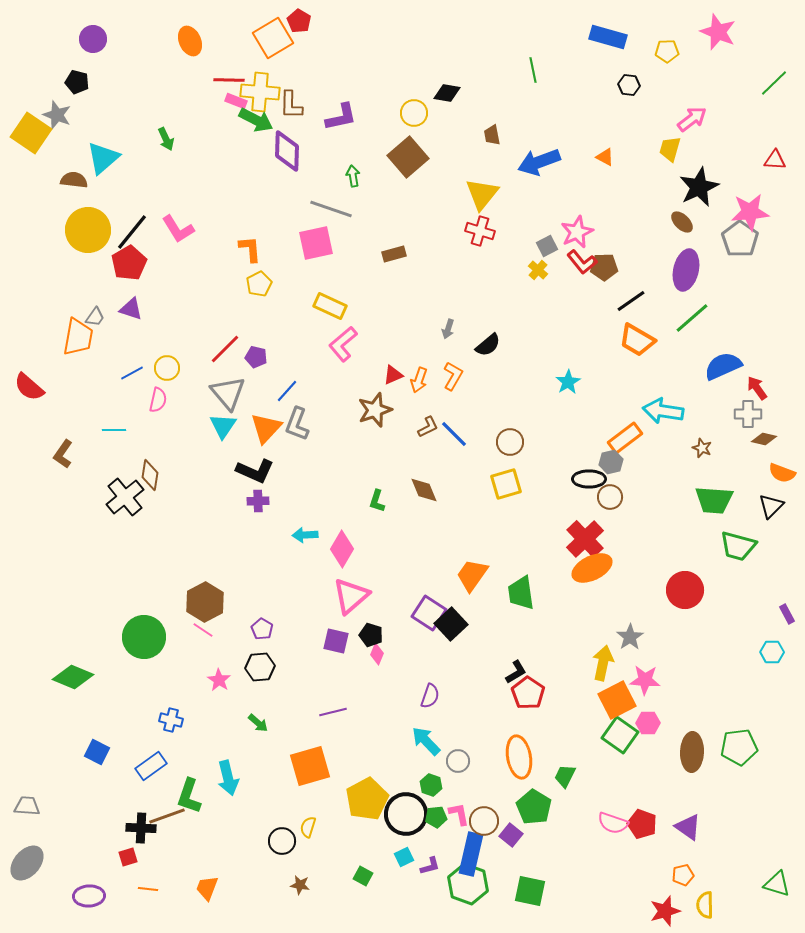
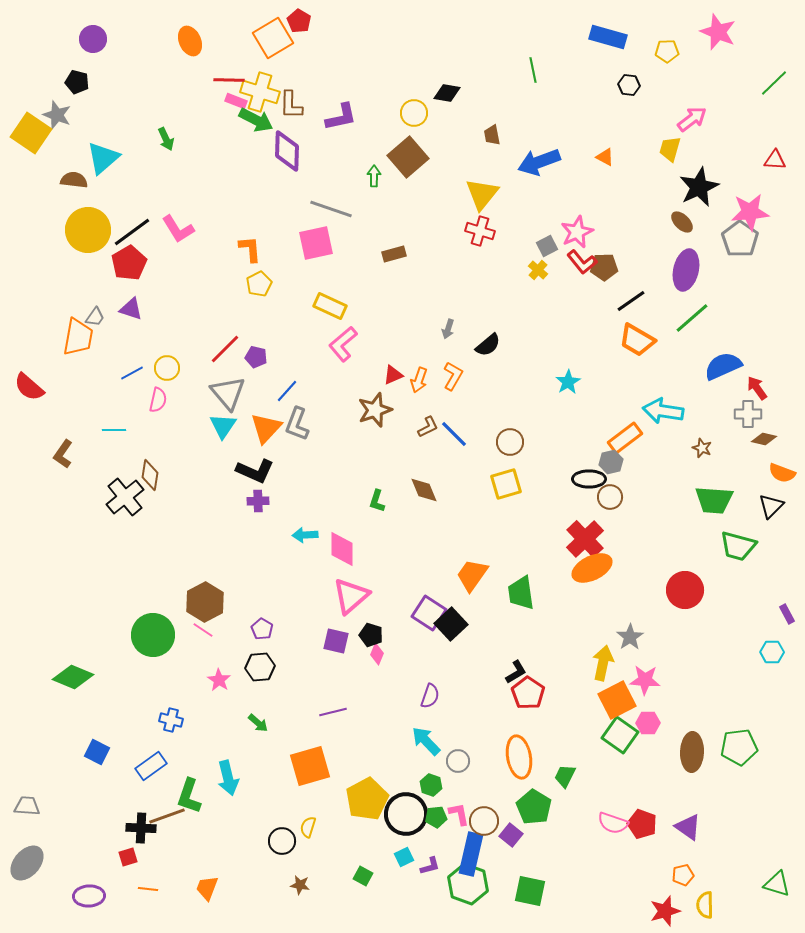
yellow cross at (260, 92): rotated 12 degrees clockwise
green arrow at (353, 176): moved 21 px right; rotated 10 degrees clockwise
black line at (132, 232): rotated 15 degrees clockwise
pink diamond at (342, 549): rotated 30 degrees counterclockwise
green circle at (144, 637): moved 9 px right, 2 px up
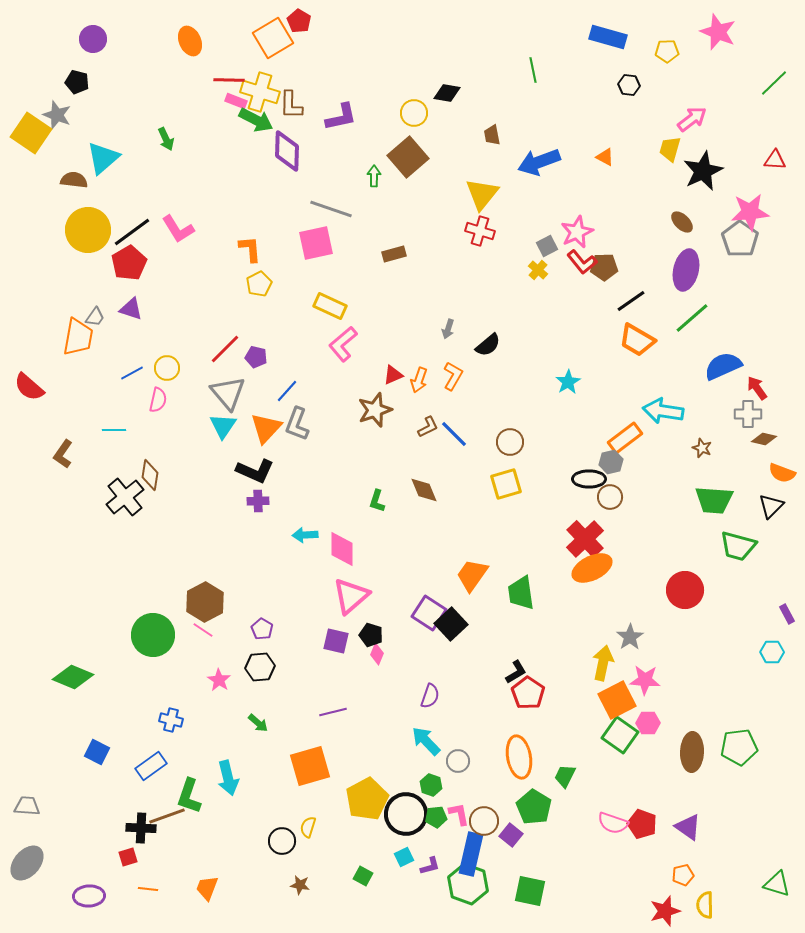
black star at (699, 187): moved 4 px right, 16 px up
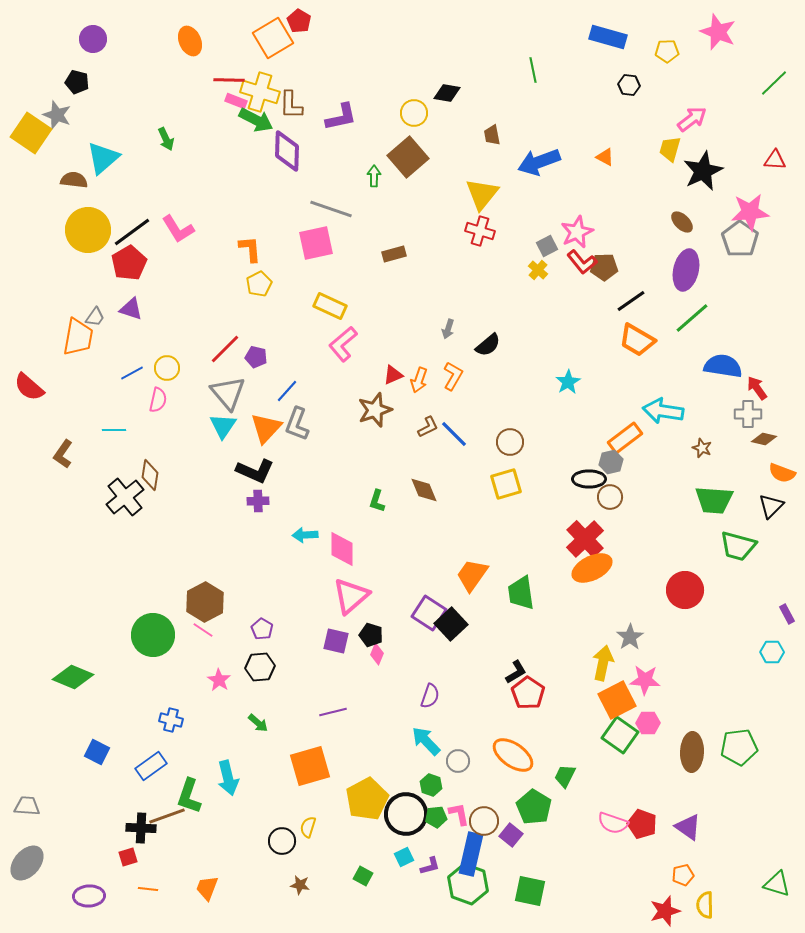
blue semicircle at (723, 366): rotated 33 degrees clockwise
orange ellipse at (519, 757): moved 6 px left, 2 px up; rotated 45 degrees counterclockwise
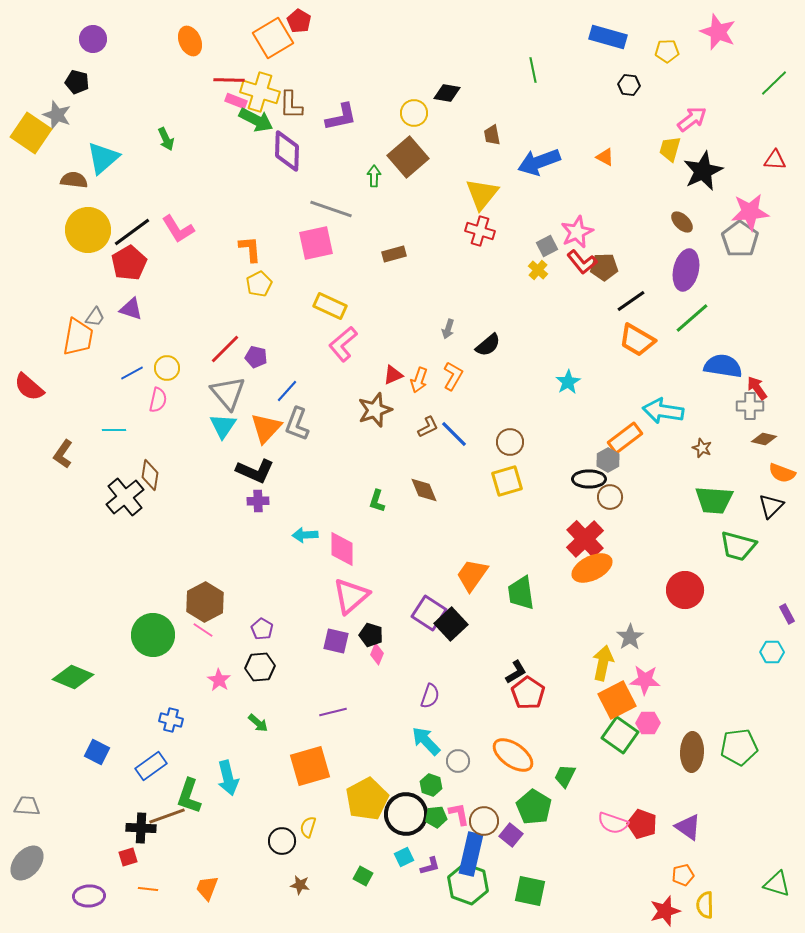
gray cross at (748, 414): moved 2 px right, 8 px up
gray hexagon at (611, 462): moved 3 px left, 2 px up; rotated 15 degrees counterclockwise
yellow square at (506, 484): moved 1 px right, 3 px up
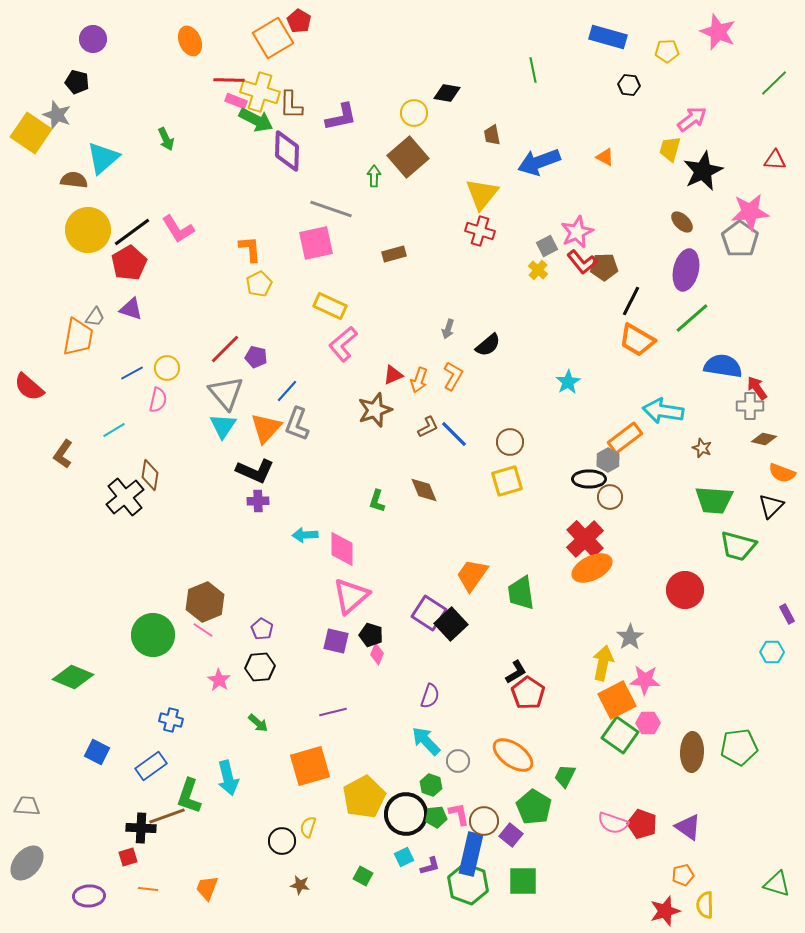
black line at (631, 301): rotated 28 degrees counterclockwise
gray triangle at (228, 393): moved 2 px left
cyan line at (114, 430): rotated 30 degrees counterclockwise
brown hexagon at (205, 602): rotated 6 degrees clockwise
yellow pentagon at (367, 799): moved 3 px left, 2 px up
green square at (530, 891): moved 7 px left, 10 px up; rotated 12 degrees counterclockwise
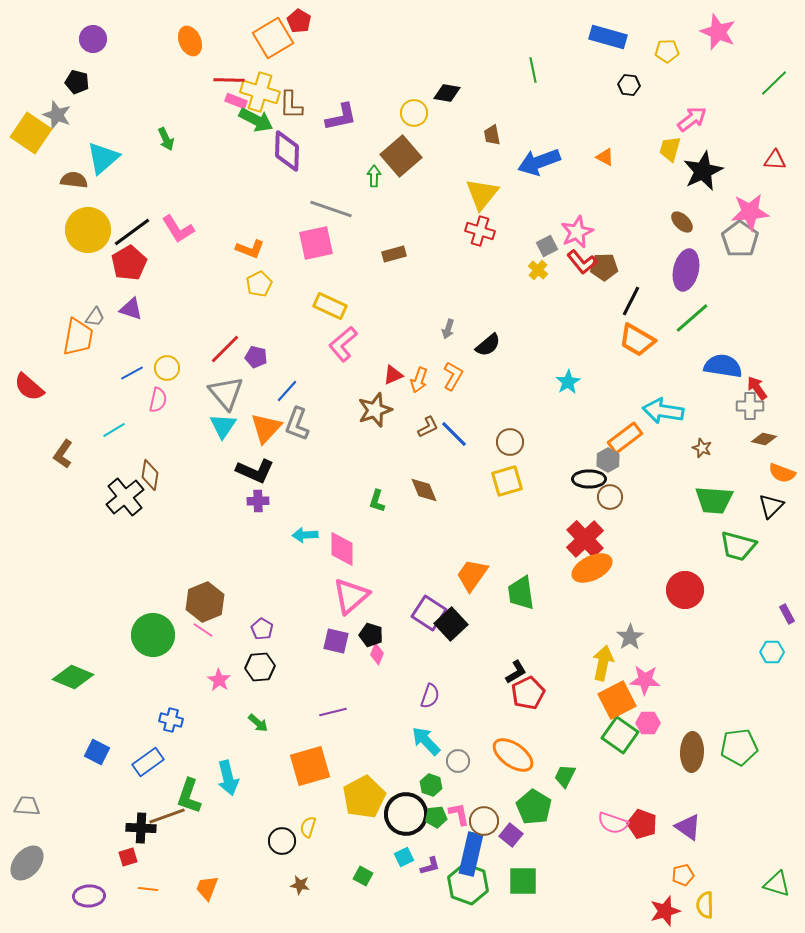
brown square at (408, 157): moved 7 px left, 1 px up
orange L-shape at (250, 249): rotated 116 degrees clockwise
red pentagon at (528, 693): rotated 12 degrees clockwise
blue rectangle at (151, 766): moved 3 px left, 4 px up
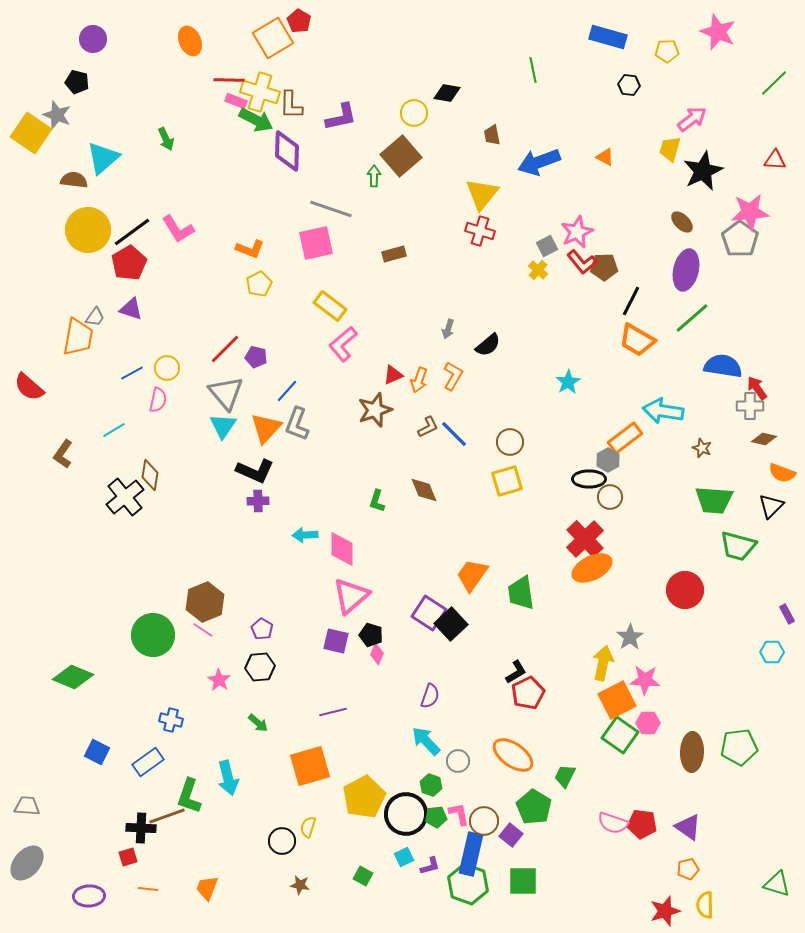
yellow rectangle at (330, 306): rotated 12 degrees clockwise
red pentagon at (642, 824): rotated 12 degrees counterclockwise
orange pentagon at (683, 875): moved 5 px right, 6 px up
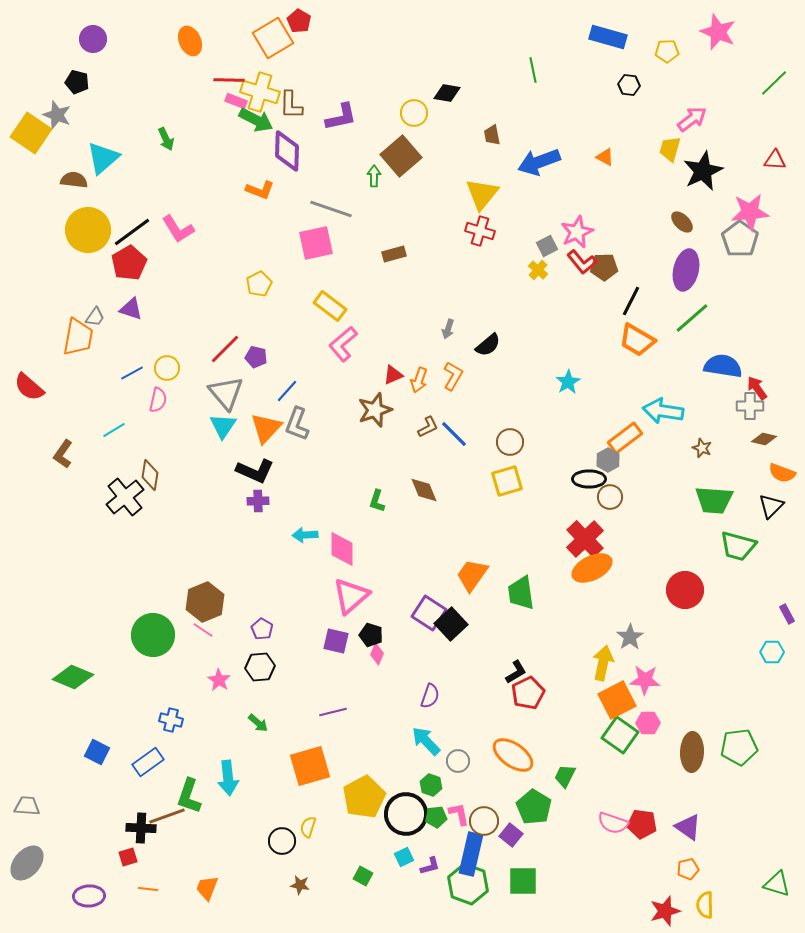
orange L-shape at (250, 249): moved 10 px right, 59 px up
cyan arrow at (228, 778): rotated 8 degrees clockwise
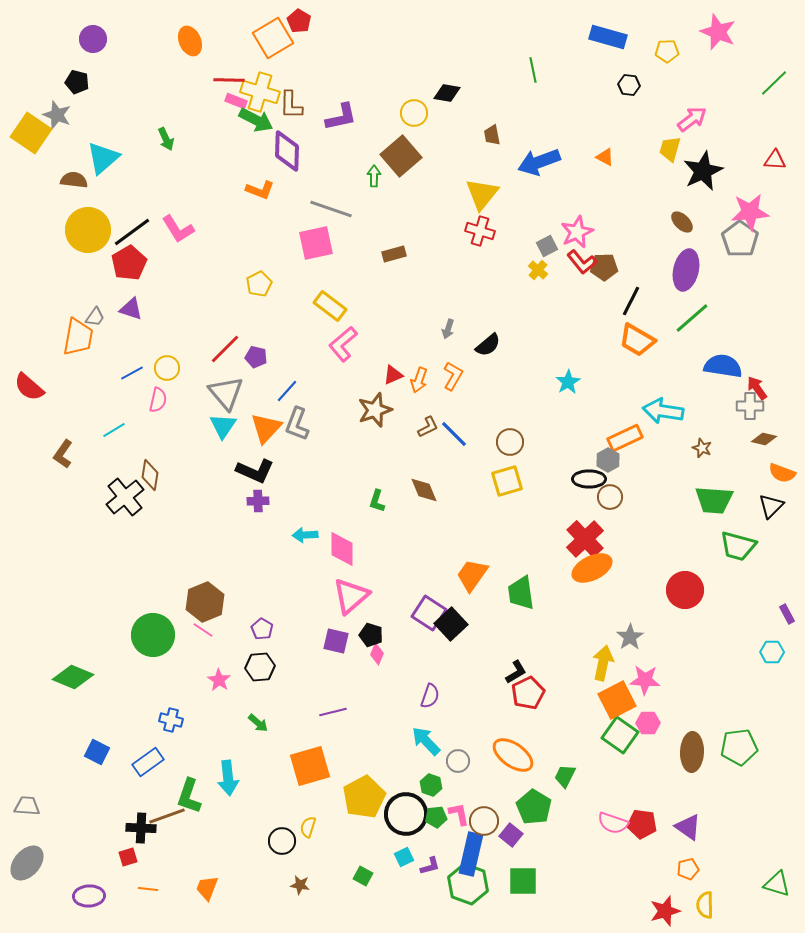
orange rectangle at (625, 438): rotated 12 degrees clockwise
